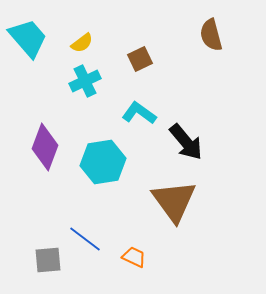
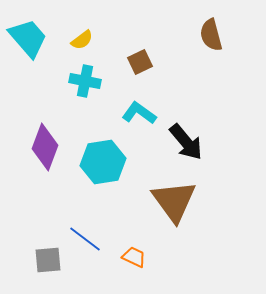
yellow semicircle: moved 3 px up
brown square: moved 3 px down
cyan cross: rotated 36 degrees clockwise
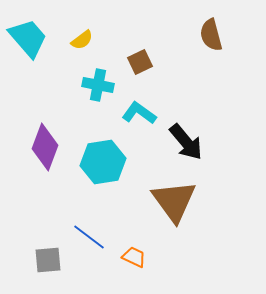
cyan cross: moved 13 px right, 4 px down
blue line: moved 4 px right, 2 px up
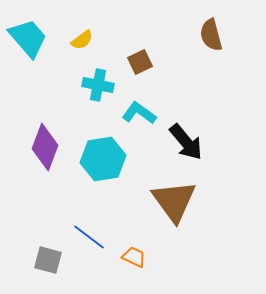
cyan hexagon: moved 3 px up
gray square: rotated 20 degrees clockwise
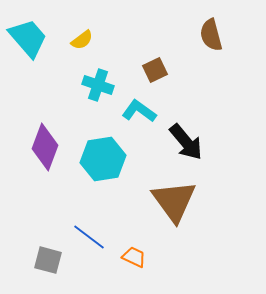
brown square: moved 15 px right, 8 px down
cyan cross: rotated 8 degrees clockwise
cyan L-shape: moved 2 px up
